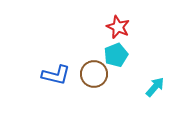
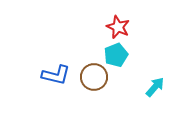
brown circle: moved 3 px down
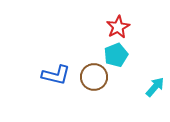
red star: rotated 20 degrees clockwise
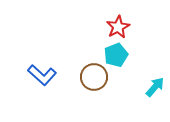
blue L-shape: moved 14 px left; rotated 28 degrees clockwise
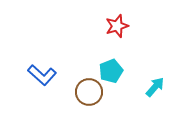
red star: moved 1 px left, 1 px up; rotated 10 degrees clockwise
cyan pentagon: moved 5 px left, 16 px down
brown circle: moved 5 px left, 15 px down
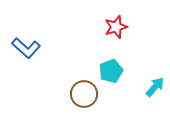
red star: moved 1 px left, 1 px down
blue L-shape: moved 16 px left, 27 px up
brown circle: moved 5 px left, 2 px down
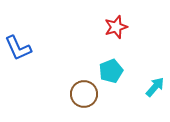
blue L-shape: moved 8 px left; rotated 24 degrees clockwise
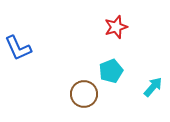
cyan arrow: moved 2 px left
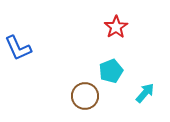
red star: rotated 15 degrees counterclockwise
cyan arrow: moved 8 px left, 6 px down
brown circle: moved 1 px right, 2 px down
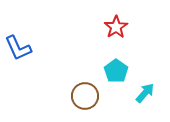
cyan pentagon: moved 5 px right; rotated 15 degrees counterclockwise
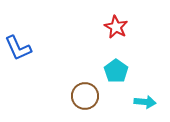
red star: rotated 10 degrees counterclockwise
cyan arrow: moved 9 px down; rotated 55 degrees clockwise
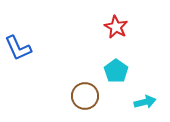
cyan arrow: rotated 20 degrees counterclockwise
